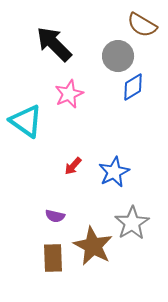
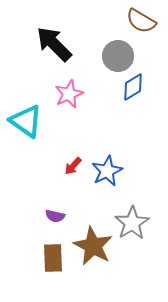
brown semicircle: moved 1 px left, 4 px up
blue star: moved 7 px left, 1 px up
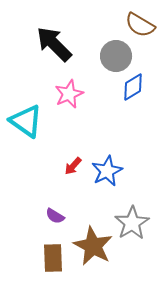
brown semicircle: moved 1 px left, 4 px down
gray circle: moved 2 px left
purple semicircle: rotated 18 degrees clockwise
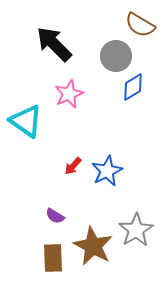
gray star: moved 4 px right, 7 px down
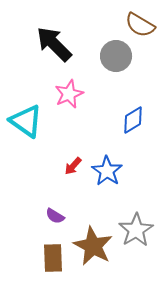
blue diamond: moved 33 px down
blue star: rotated 12 degrees counterclockwise
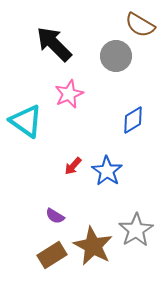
brown rectangle: moved 1 px left, 3 px up; rotated 60 degrees clockwise
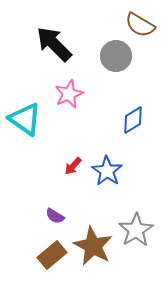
cyan triangle: moved 1 px left, 2 px up
brown rectangle: rotated 8 degrees counterclockwise
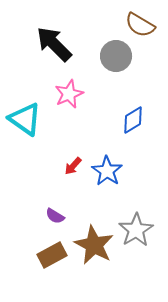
brown star: moved 1 px right, 1 px up
brown rectangle: rotated 12 degrees clockwise
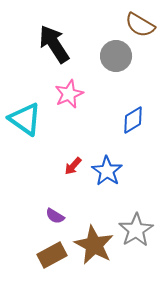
black arrow: rotated 12 degrees clockwise
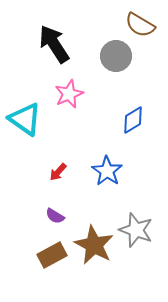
red arrow: moved 15 px left, 6 px down
gray star: rotated 20 degrees counterclockwise
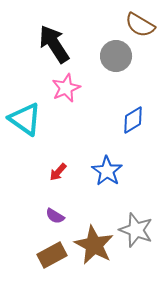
pink star: moved 3 px left, 6 px up
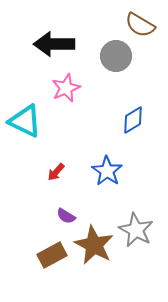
black arrow: rotated 57 degrees counterclockwise
cyan triangle: moved 2 px down; rotated 9 degrees counterclockwise
red arrow: moved 2 px left
purple semicircle: moved 11 px right
gray star: rotated 8 degrees clockwise
